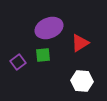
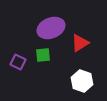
purple ellipse: moved 2 px right
purple square: rotated 28 degrees counterclockwise
white hexagon: rotated 15 degrees clockwise
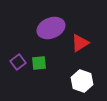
green square: moved 4 px left, 8 px down
purple square: rotated 28 degrees clockwise
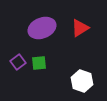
purple ellipse: moved 9 px left
red triangle: moved 15 px up
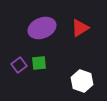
purple square: moved 1 px right, 3 px down
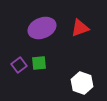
red triangle: rotated 12 degrees clockwise
white hexagon: moved 2 px down
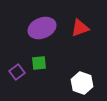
purple square: moved 2 px left, 7 px down
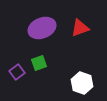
green square: rotated 14 degrees counterclockwise
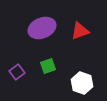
red triangle: moved 3 px down
green square: moved 9 px right, 3 px down
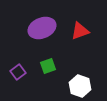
purple square: moved 1 px right
white hexagon: moved 2 px left, 3 px down
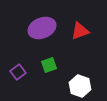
green square: moved 1 px right, 1 px up
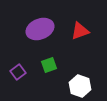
purple ellipse: moved 2 px left, 1 px down
